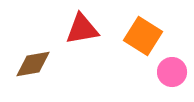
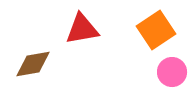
orange square: moved 13 px right, 6 px up; rotated 24 degrees clockwise
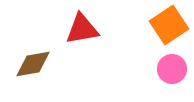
orange square: moved 13 px right, 5 px up
pink circle: moved 3 px up
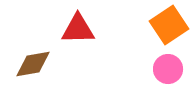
red triangle: moved 4 px left; rotated 9 degrees clockwise
pink circle: moved 4 px left
